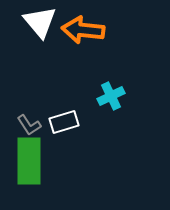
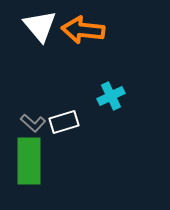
white triangle: moved 4 px down
gray L-shape: moved 4 px right, 2 px up; rotated 15 degrees counterclockwise
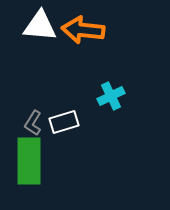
white triangle: rotated 45 degrees counterclockwise
gray L-shape: rotated 80 degrees clockwise
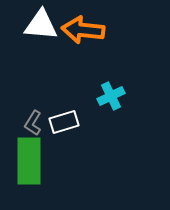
white triangle: moved 1 px right, 1 px up
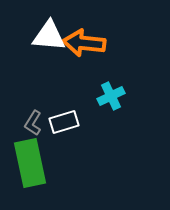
white triangle: moved 8 px right, 11 px down
orange arrow: moved 1 px right, 13 px down
green rectangle: moved 1 px right, 2 px down; rotated 12 degrees counterclockwise
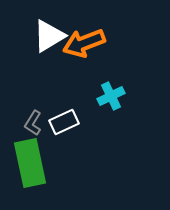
white triangle: rotated 36 degrees counterclockwise
orange arrow: rotated 27 degrees counterclockwise
white rectangle: rotated 8 degrees counterclockwise
